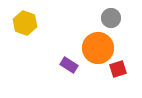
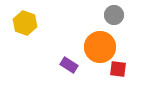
gray circle: moved 3 px right, 3 px up
orange circle: moved 2 px right, 1 px up
red square: rotated 24 degrees clockwise
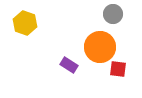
gray circle: moved 1 px left, 1 px up
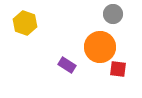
purple rectangle: moved 2 px left
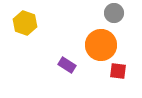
gray circle: moved 1 px right, 1 px up
orange circle: moved 1 px right, 2 px up
red square: moved 2 px down
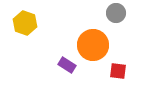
gray circle: moved 2 px right
orange circle: moved 8 px left
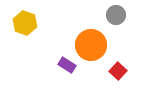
gray circle: moved 2 px down
orange circle: moved 2 px left
red square: rotated 36 degrees clockwise
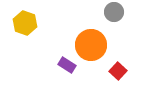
gray circle: moved 2 px left, 3 px up
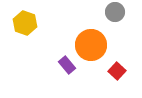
gray circle: moved 1 px right
purple rectangle: rotated 18 degrees clockwise
red square: moved 1 px left
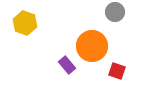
orange circle: moved 1 px right, 1 px down
red square: rotated 24 degrees counterclockwise
